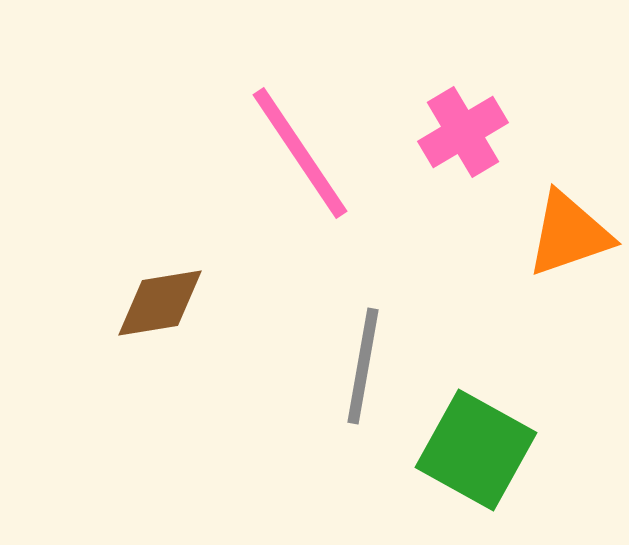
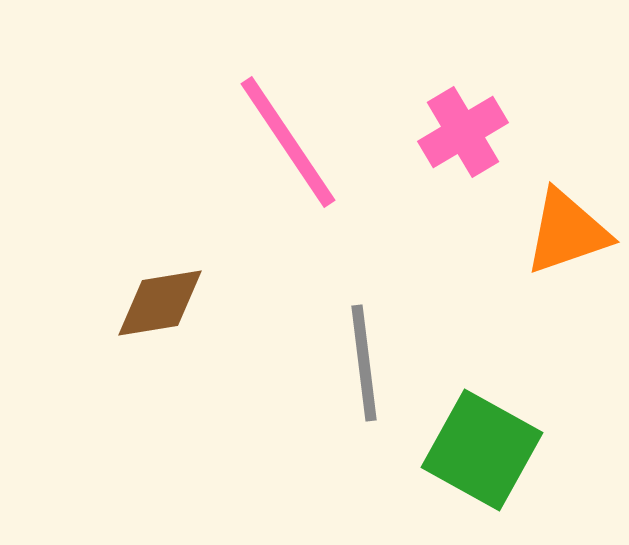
pink line: moved 12 px left, 11 px up
orange triangle: moved 2 px left, 2 px up
gray line: moved 1 px right, 3 px up; rotated 17 degrees counterclockwise
green square: moved 6 px right
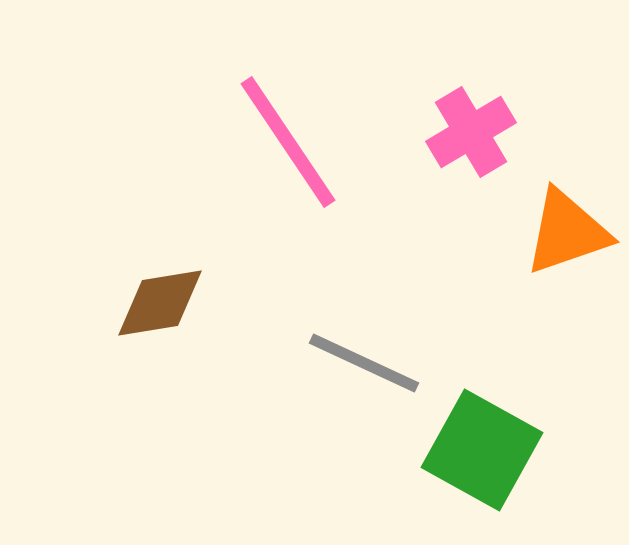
pink cross: moved 8 px right
gray line: rotated 58 degrees counterclockwise
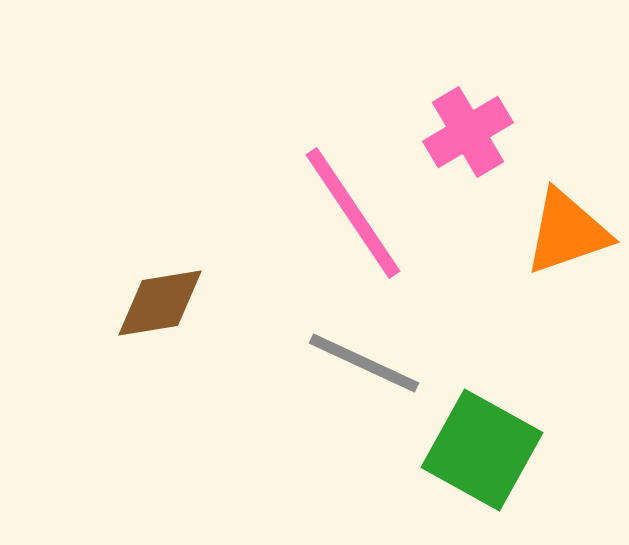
pink cross: moved 3 px left
pink line: moved 65 px right, 71 px down
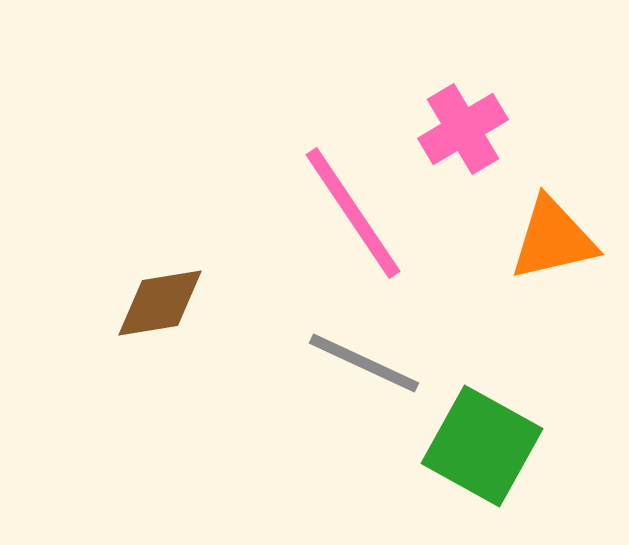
pink cross: moved 5 px left, 3 px up
orange triangle: moved 14 px left, 7 px down; rotated 6 degrees clockwise
green square: moved 4 px up
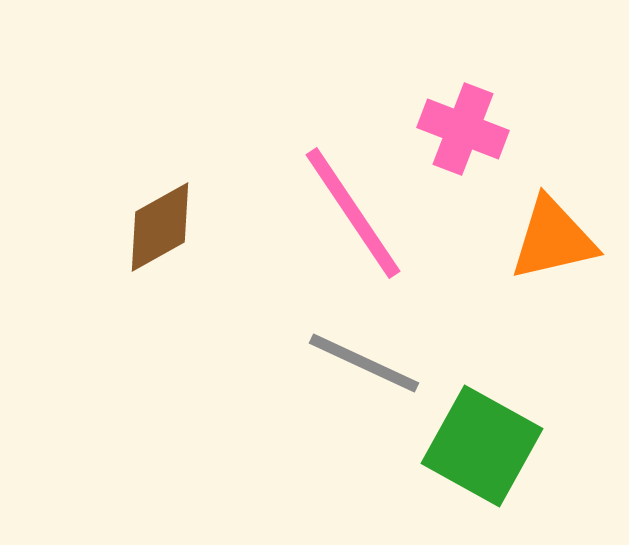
pink cross: rotated 38 degrees counterclockwise
brown diamond: moved 76 px up; rotated 20 degrees counterclockwise
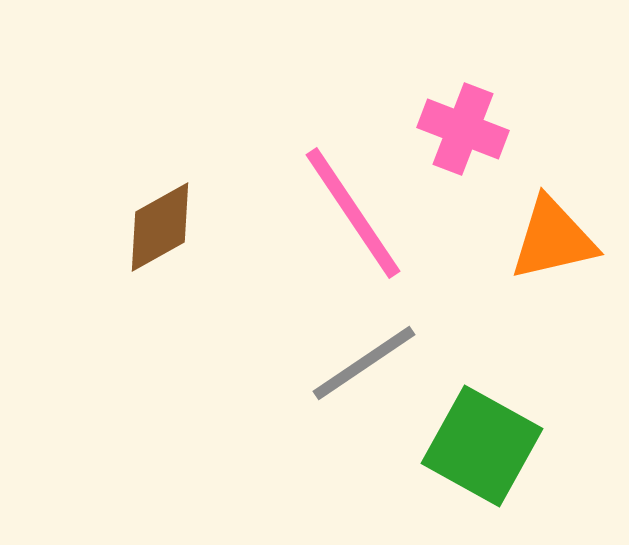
gray line: rotated 59 degrees counterclockwise
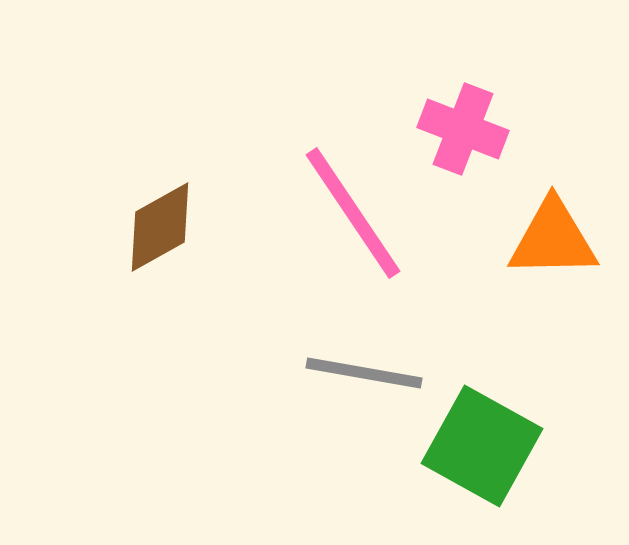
orange triangle: rotated 12 degrees clockwise
gray line: moved 10 px down; rotated 44 degrees clockwise
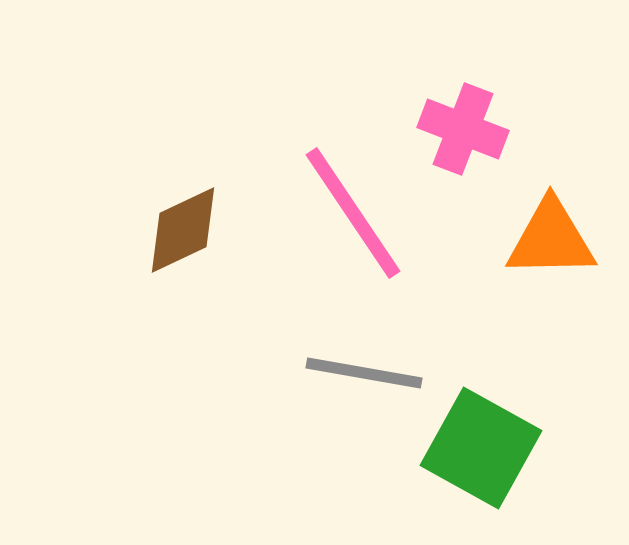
brown diamond: moved 23 px right, 3 px down; rotated 4 degrees clockwise
orange triangle: moved 2 px left
green square: moved 1 px left, 2 px down
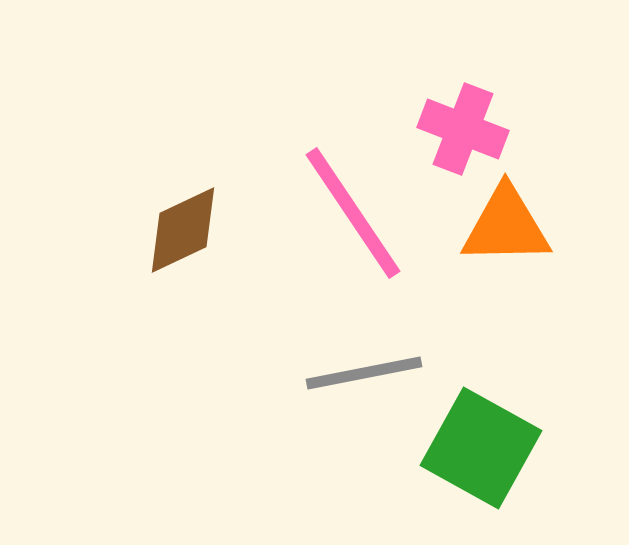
orange triangle: moved 45 px left, 13 px up
gray line: rotated 21 degrees counterclockwise
